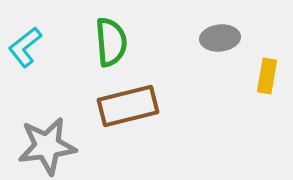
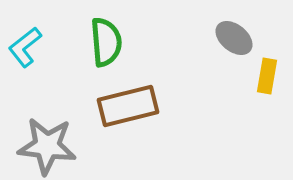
gray ellipse: moved 14 px right; rotated 45 degrees clockwise
green semicircle: moved 5 px left
gray star: rotated 14 degrees clockwise
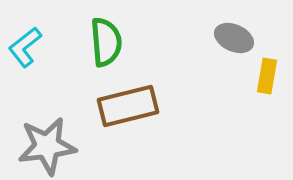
gray ellipse: rotated 15 degrees counterclockwise
gray star: rotated 14 degrees counterclockwise
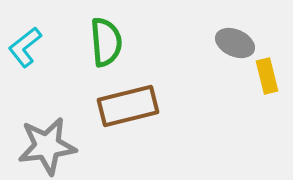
gray ellipse: moved 1 px right, 5 px down
yellow rectangle: rotated 24 degrees counterclockwise
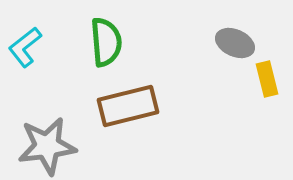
yellow rectangle: moved 3 px down
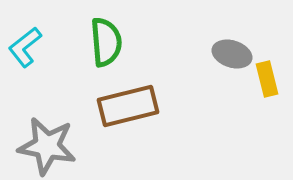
gray ellipse: moved 3 px left, 11 px down; rotated 6 degrees counterclockwise
gray star: rotated 18 degrees clockwise
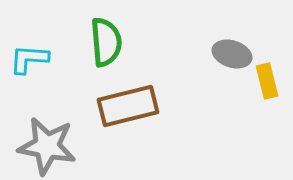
cyan L-shape: moved 4 px right, 12 px down; rotated 42 degrees clockwise
yellow rectangle: moved 2 px down
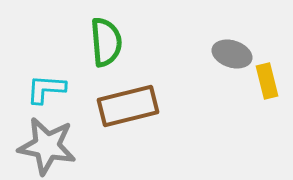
cyan L-shape: moved 17 px right, 30 px down
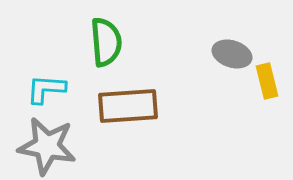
brown rectangle: rotated 10 degrees clockwise
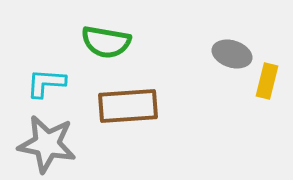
green semicircle: rotated 105 degrees clockwise
yellow rectangle: rotated 28 degrees clockwise
cyan L-shape: moved 6 px up
gray star: moved 2 px up
